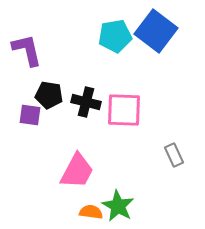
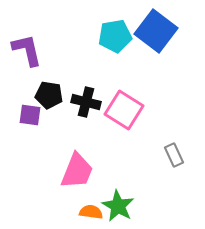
pink square: rotated 30 degrees clockwise
pink trapezoid: rotated 6 degrees counterclockwise
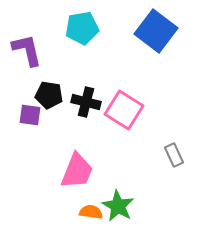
cyan pentagon: moved 33 px left, 8 px up
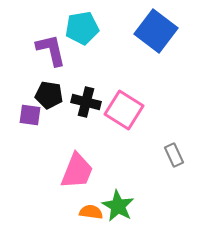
purple L-shape: moved 24 px right
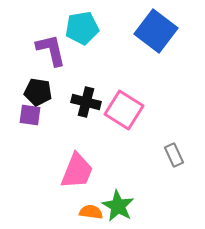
black pentagon: moved 11 px left, 3 px up
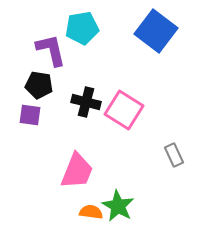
black pentagon: moved 1 px right, 7 px up
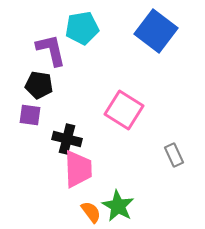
black cross: moved 19 px left, 37 px down
pink trapezoid: moved 1 px right, 2 px up; rotated 24 degrees counterclockwise
orange semicircle: rotated 45 degrees clockwise
